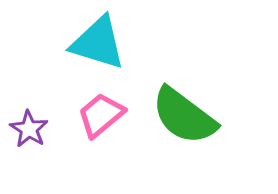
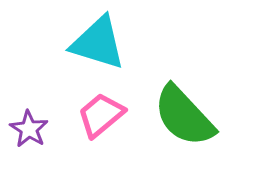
green semicircle: rotated 10 degrees clockwise
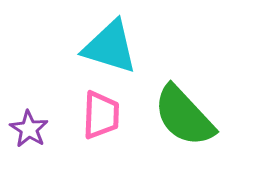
cyan triangle: moved 12 px right, 4 px down
pink trapezoid: rotated 132 degrees clockwise
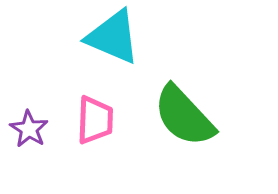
cyan triangle: moved 3 px right, 10 px up; rotated 6 degrees clockwise
pink trapezoid: moved 6 px left, 5 px down
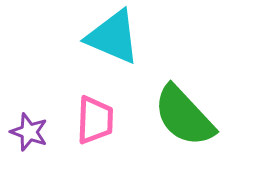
purple star: moved 3 px down; rotated 12 degrees counterclockwise
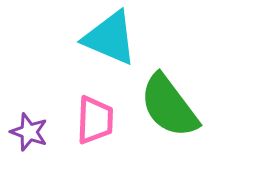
cyan triangle: moved 3 px left, 1 px down
green semicircle: moved 15 px left, 10 px up; rotated 6 degrees clockwise
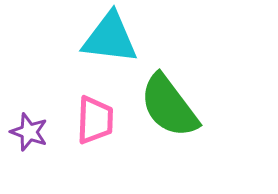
cyan triangle: rotated 16 degrees counterclockwise
